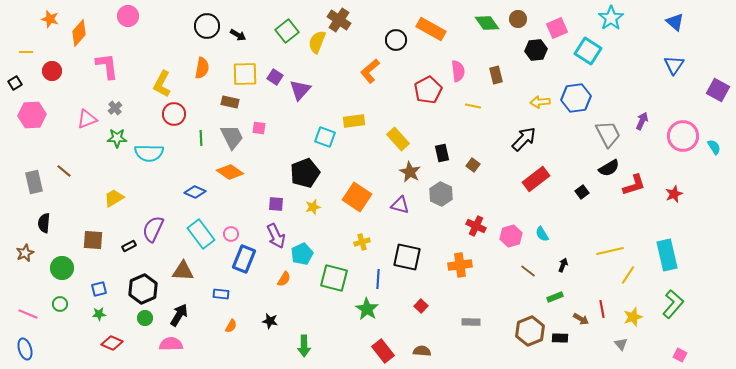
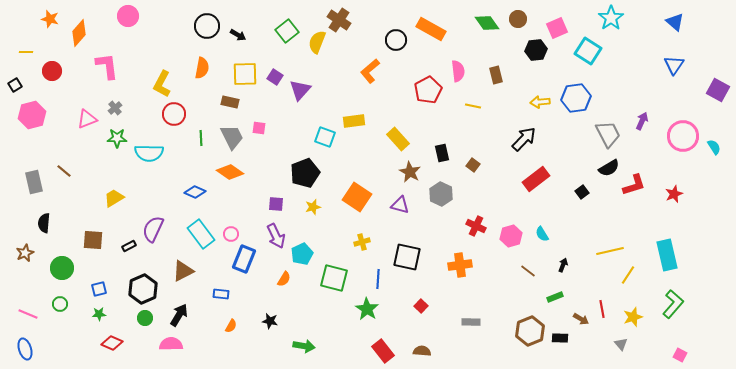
black square at (15, 83): moved 2 px down
pink hexagon at (32, 115): rotated 12 degrees counterclockwise
brown triangle at (183, 271): rotated 30 degrees counterclockwise
green arrow at (304, 346): rotated 80 degrees counterclockwise
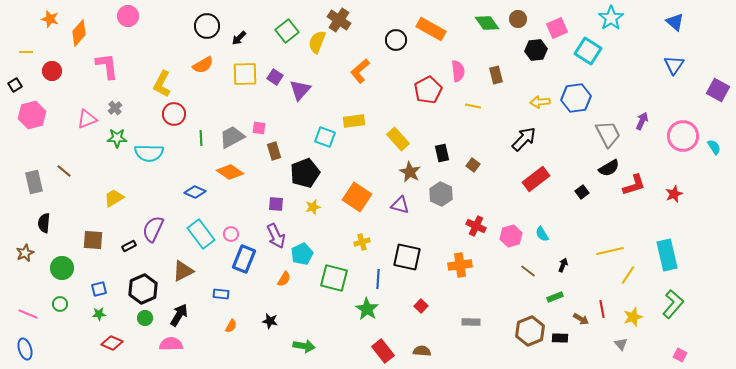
black arrow at (238, 35): moved 1 px right, 3 px down; rotated 105 degrees clockwise
orange semicircle at (202, 68): moved 1 px right, 3 px up; rotated 50 degrees clockwise
orange L-shape at (370, 71): moved 10 px left
brown rectangle at (230, 102): moved 44 px right, 49 px down; rotated 60 degrees clockwise
gray trapezoid at (232, 137): rotated 92 degrees counterclockwise
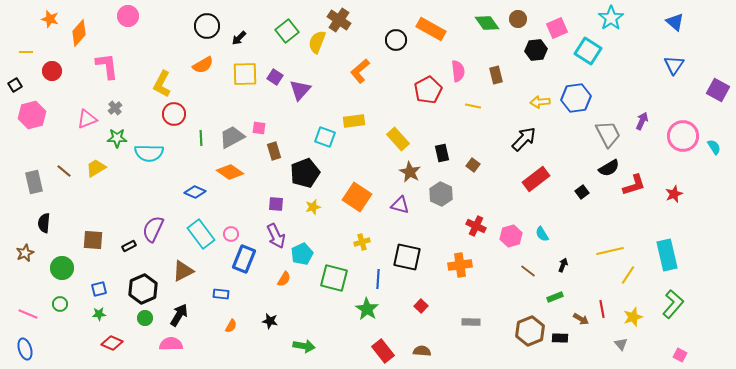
yellow trapezoid at (114, 198): moved 18 px left, 30 px up
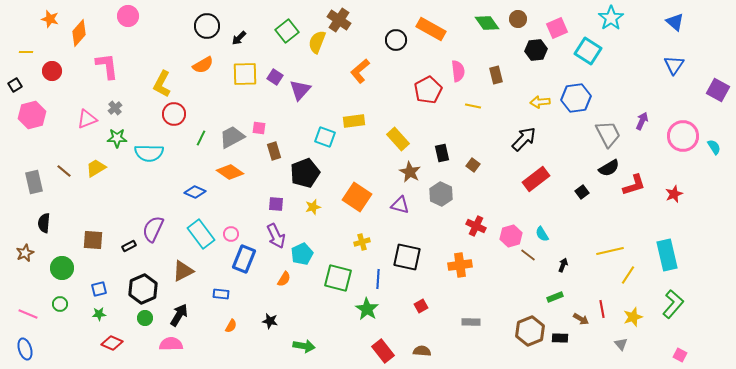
green line at (201, 138): rotated 28 degrees clockwise
brown line at (528, 271): moved 16 px up
green square at (334, 278): moved 4 px right
red square at (421, 306): rotated 16 degrees clockwise
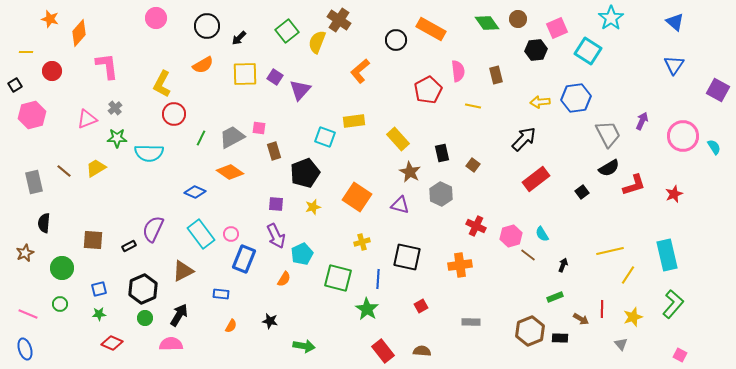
pink circle at (128, 16): moved 28 px right, 2 px down
red line at (602, 309): rotated 12 degrees clockwise
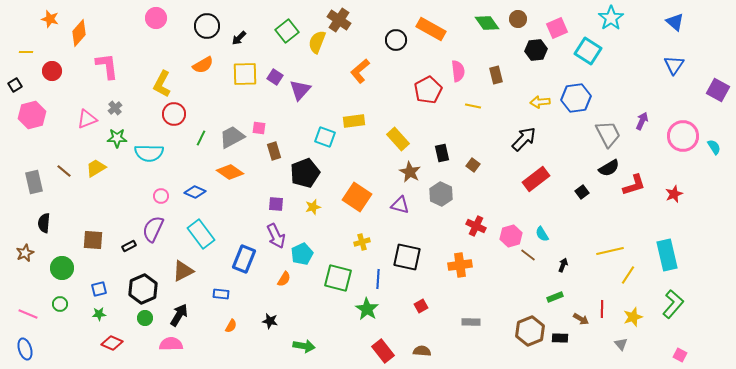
pink circle at (231, 234): moved 70 px left, 38 px up
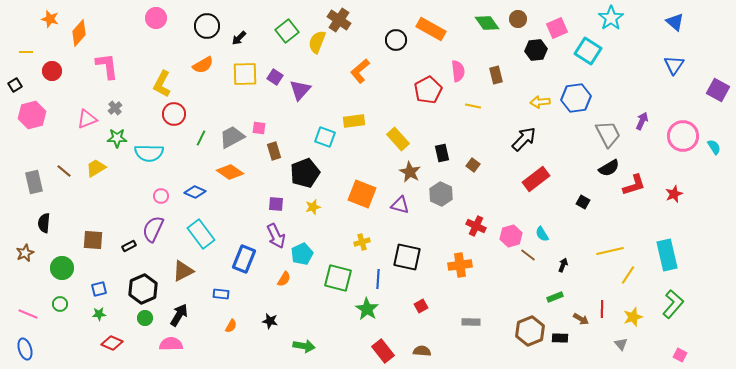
black square at (582, 192): moved 1 px right, 10 px down; rotated 24 degrees counterclockwise
orange square at (357, 197): moved 5 px right, 3 px up; rotated 12 degrees counterclockwise
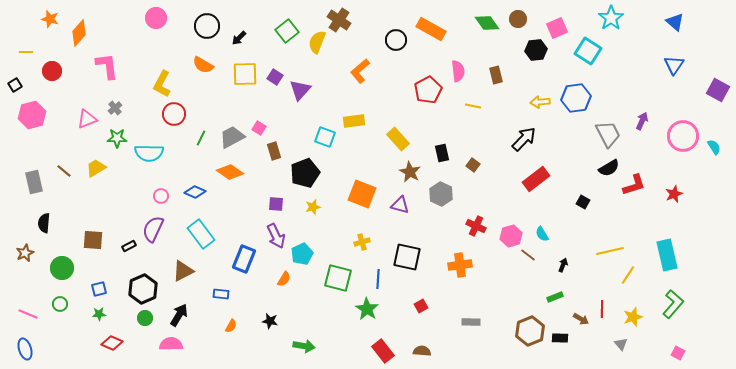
orange semicircle at (203, 65): rotated 60 degrees clockwise
pink square at (259, 128): rotated 24 degrees clockwise
pink square at (680, 355): moved 2 px left, 2 px up
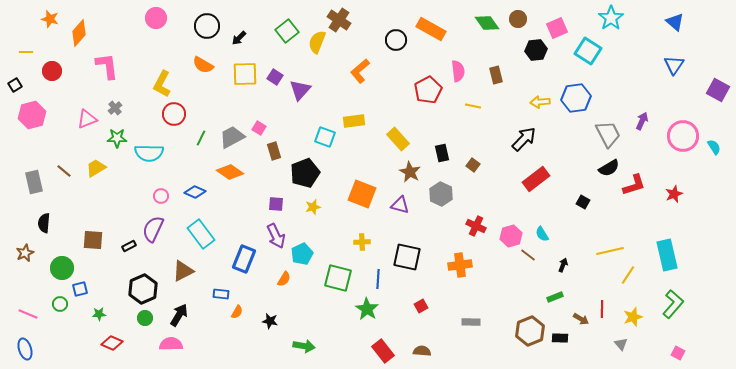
yellow cross at (362, 242): rotated 14 degrees clockwise
blue square at (99, 289): moved 19 px left
orange semicircle at (231, 326): moved 6 px right, 14 px up
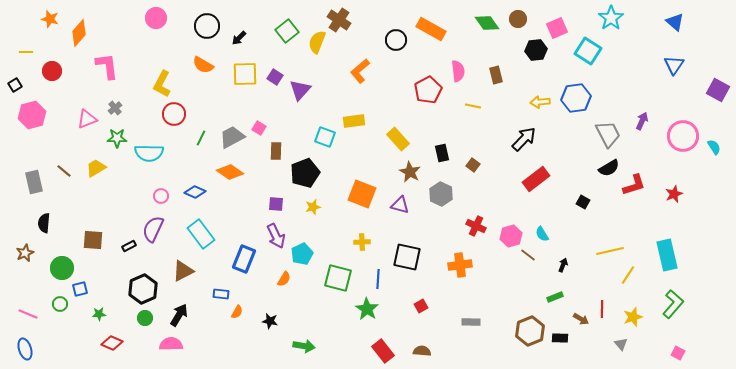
brown rectangle at (274, 151): moved 2 px right; rotated 18 degrees clockwise
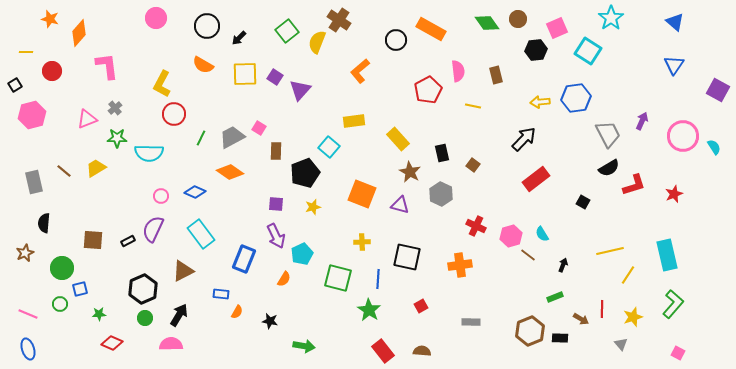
cyan square at (325, 137): moved 4 px right, 10 px down; rotated 20 degrees clockwise
black rectangle at (129, 246): moved 1 px left, 5 px up
green star at (367, 309): moved 2 px right, 1 px down
blue ellipse at (25, 349): moved 3 px right
